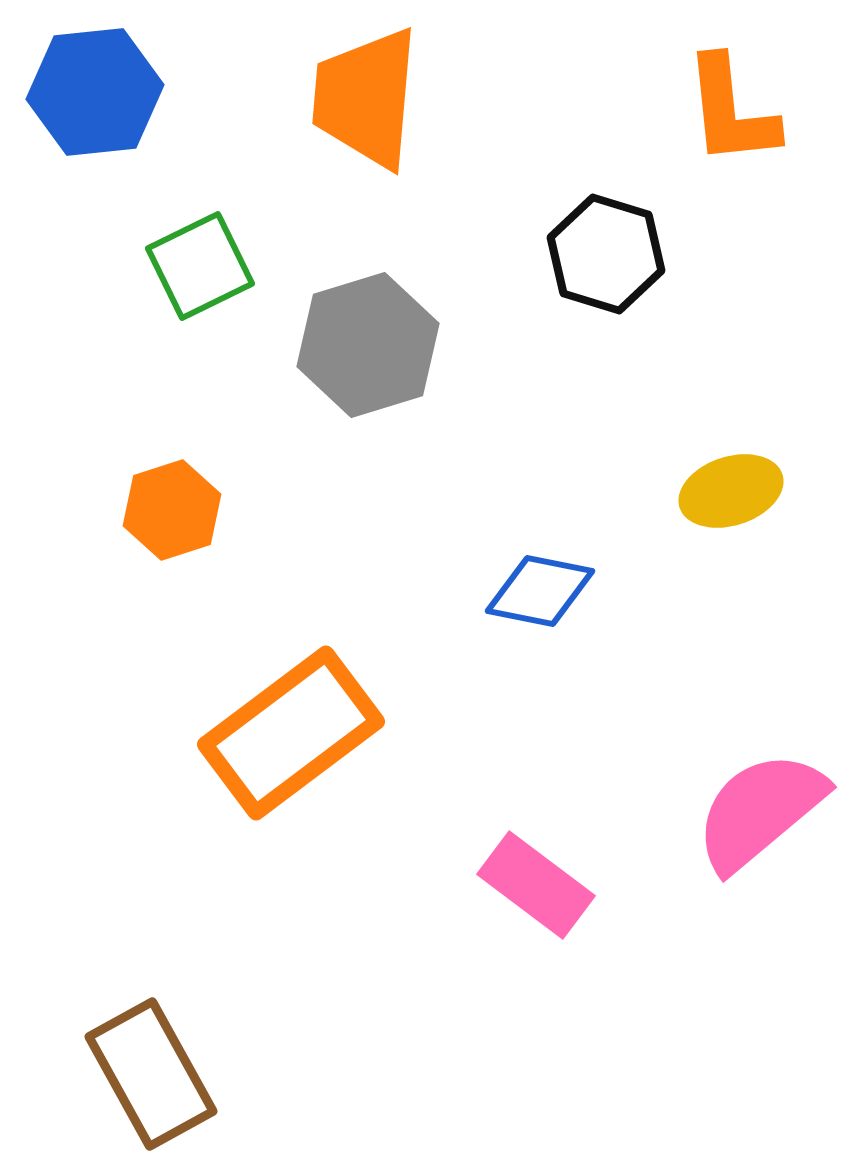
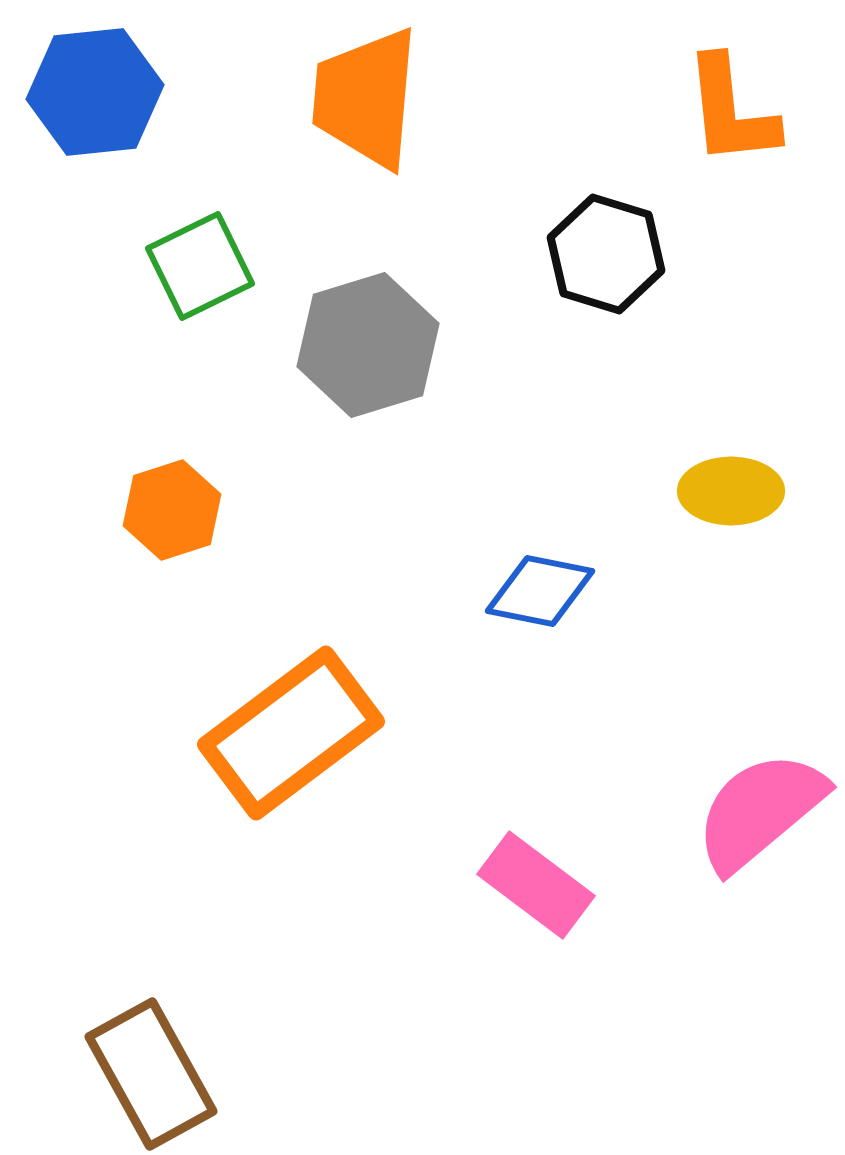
yellow ellipse: rotated 18 degrees clockwise
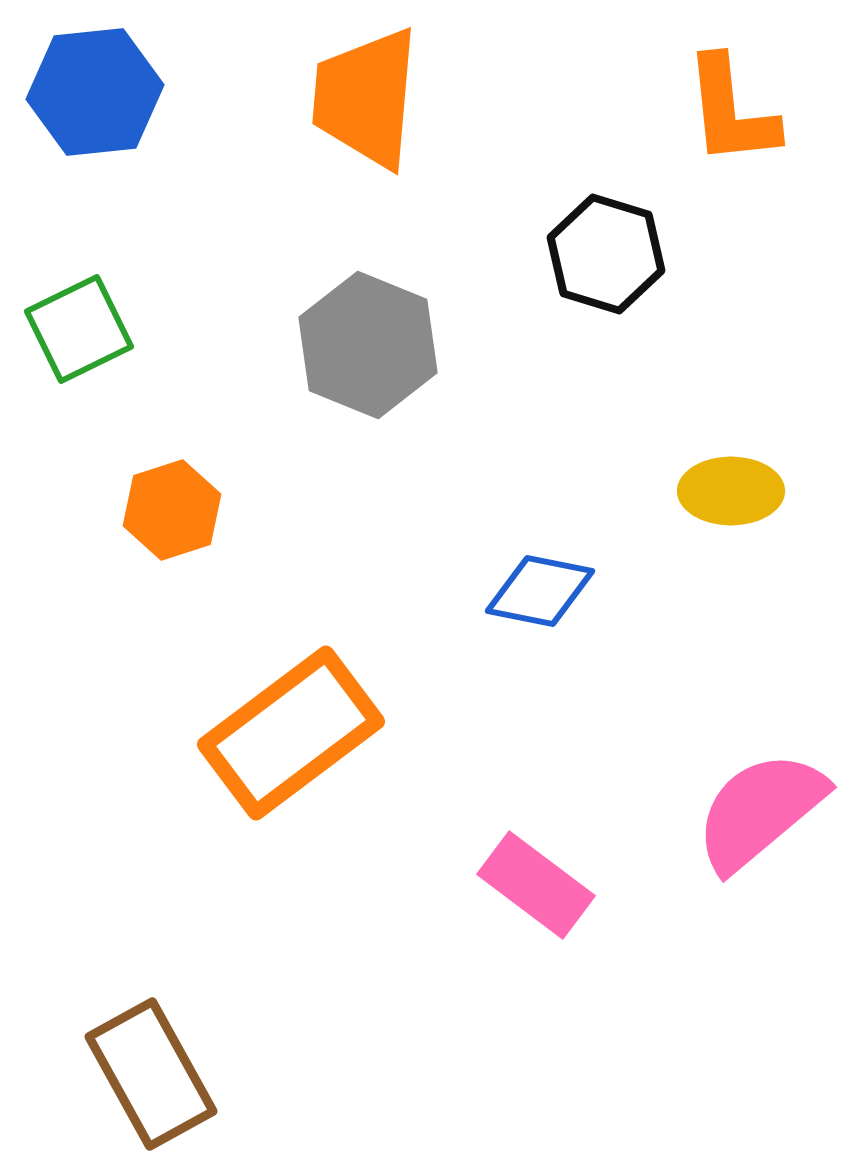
green square: moved 121 px left, 63 px down
gray hexagon: rotated 21 degrees counterclockwise
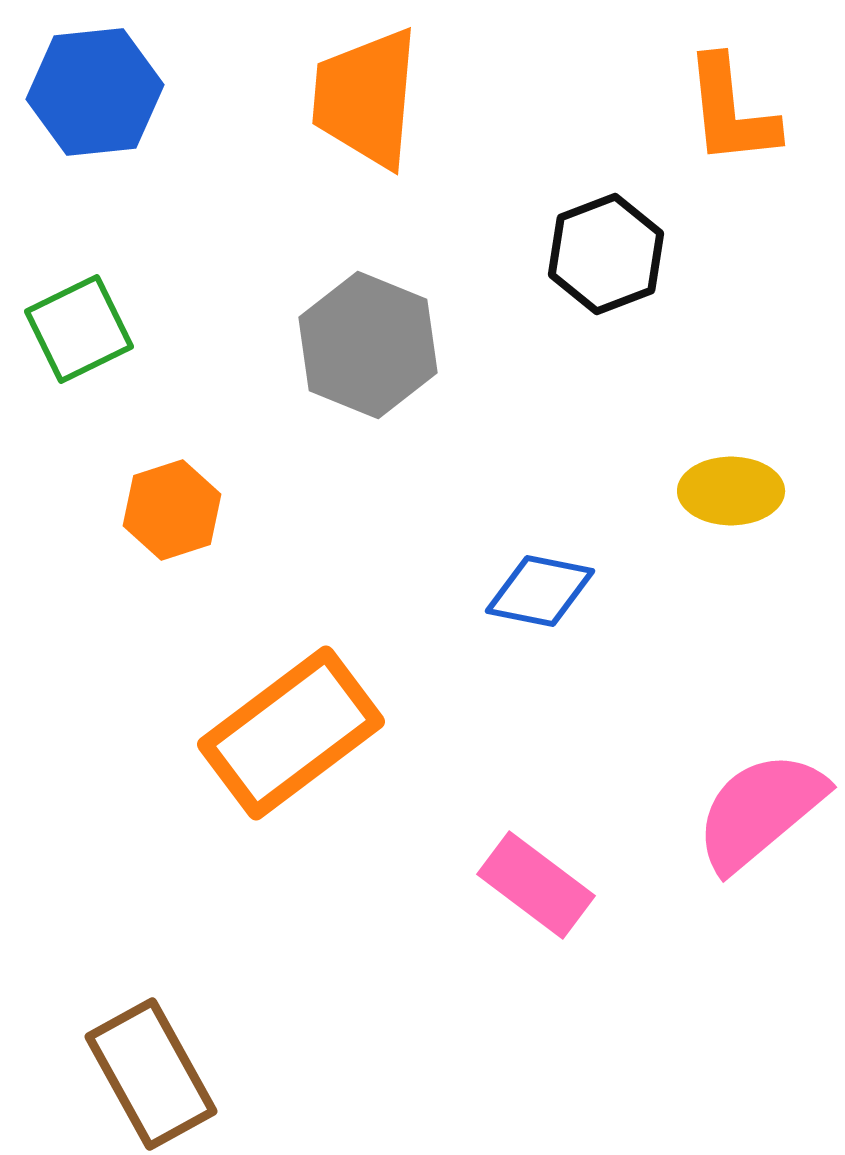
black hexagon: rotated 22 degrees clockwise
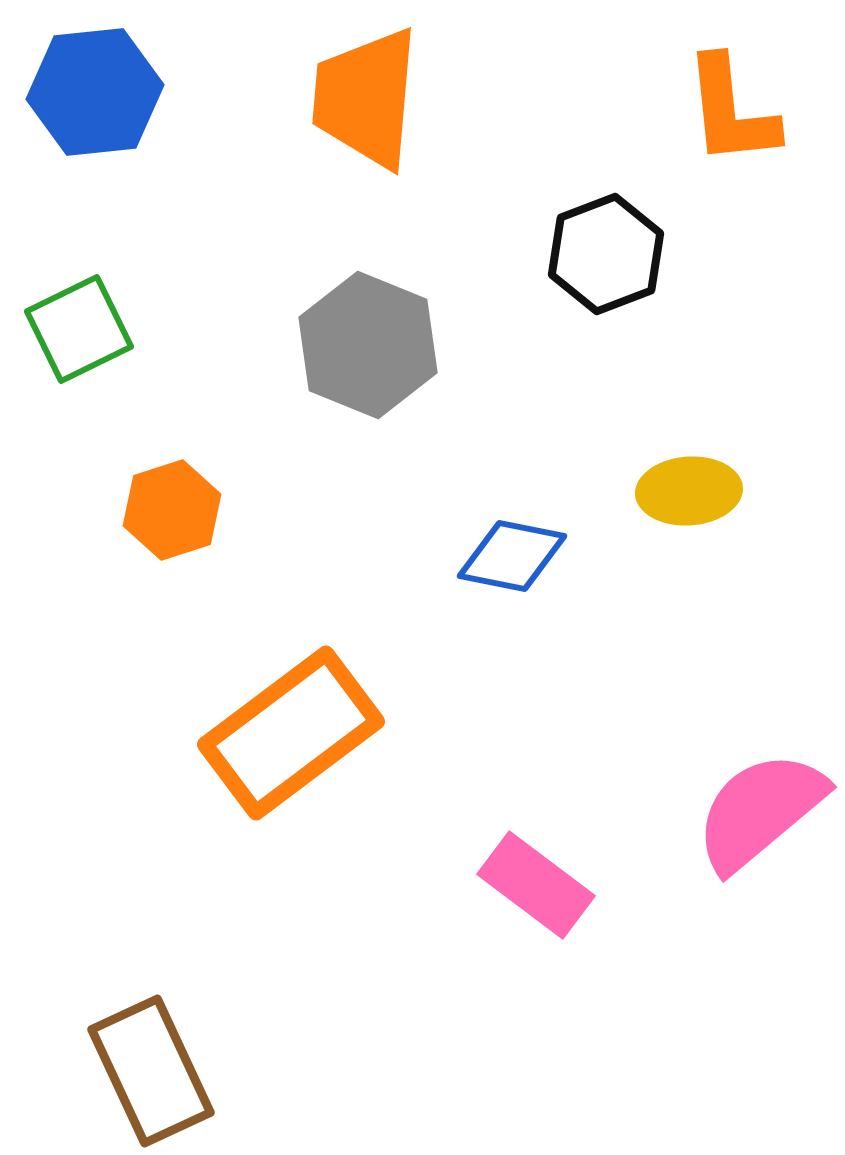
yellow ellipse: moved 42 px left; rotated 4 degrees counterclockwise
blue diamond: moved 28 px left, 35 px up
brown rectangle: moved 3 px up; rotated 4 degrees clockwise
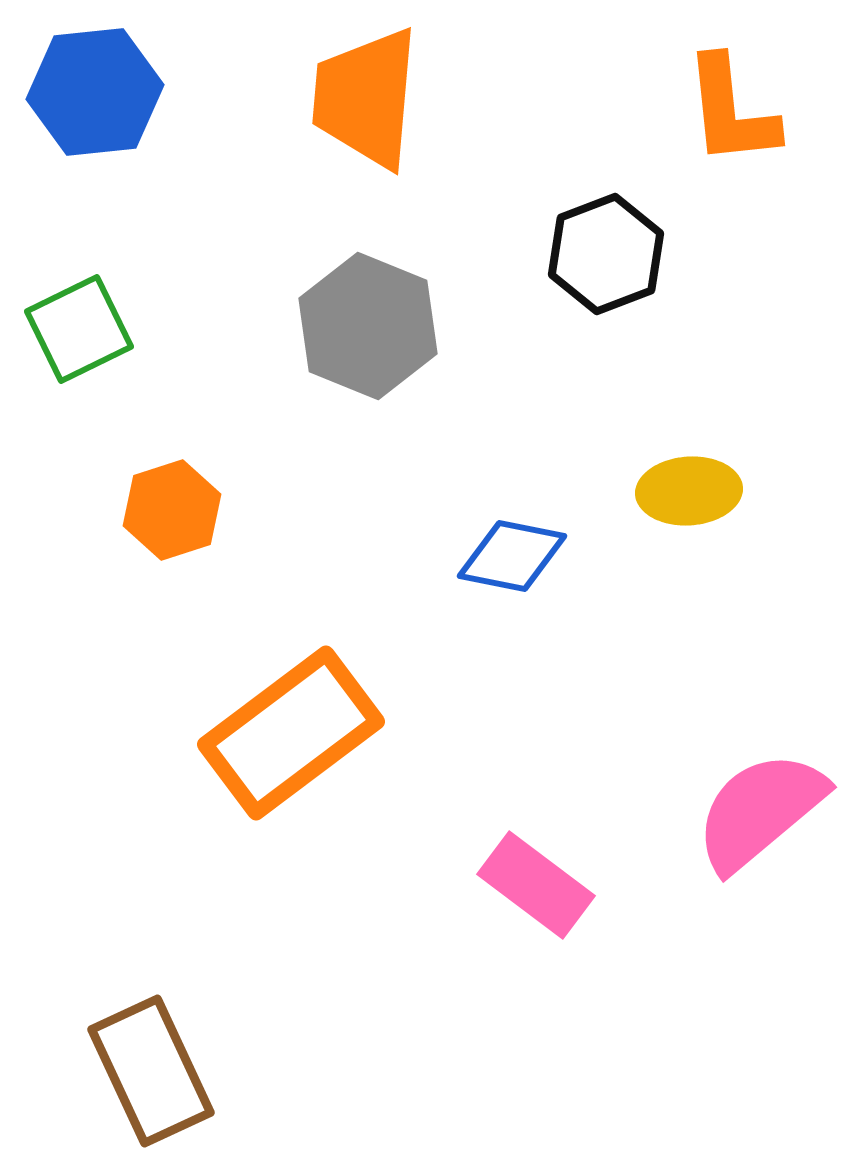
gray hexagon: moved 19 px up
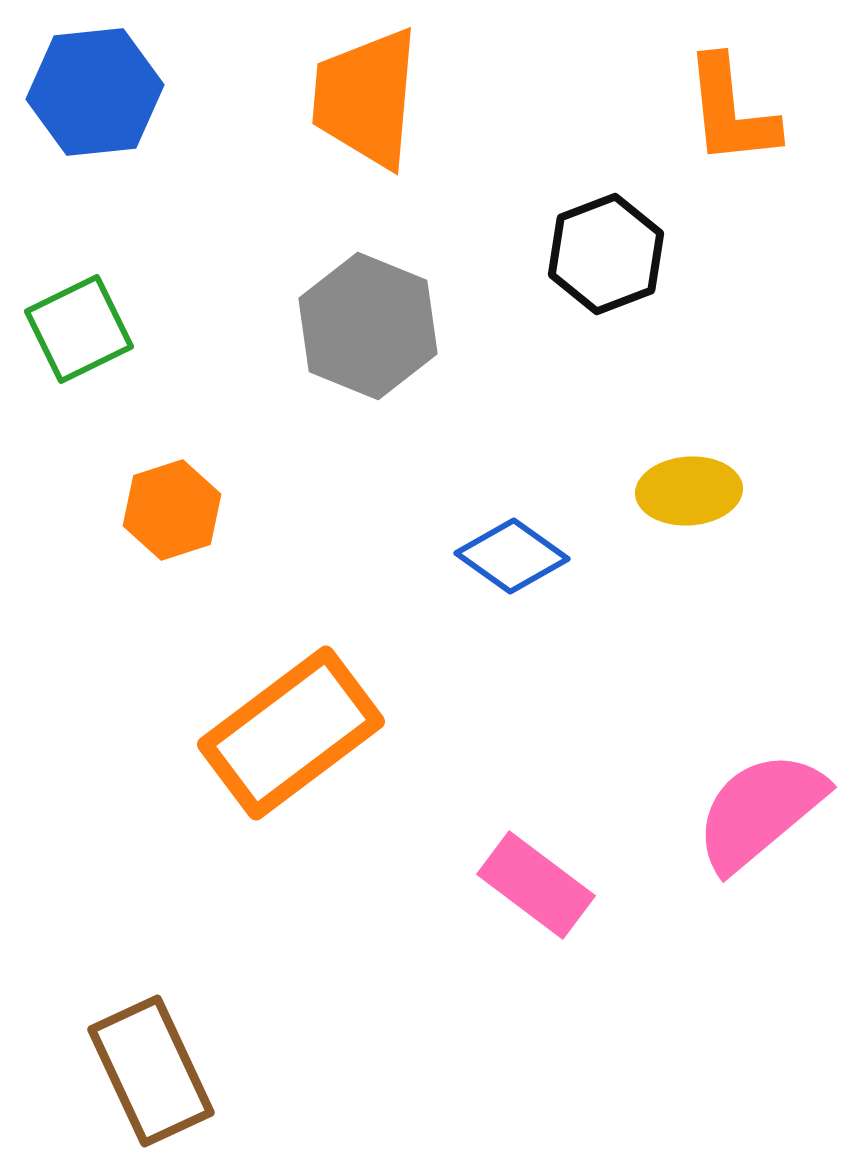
blue diamond: rotated 24 degrees clockwise
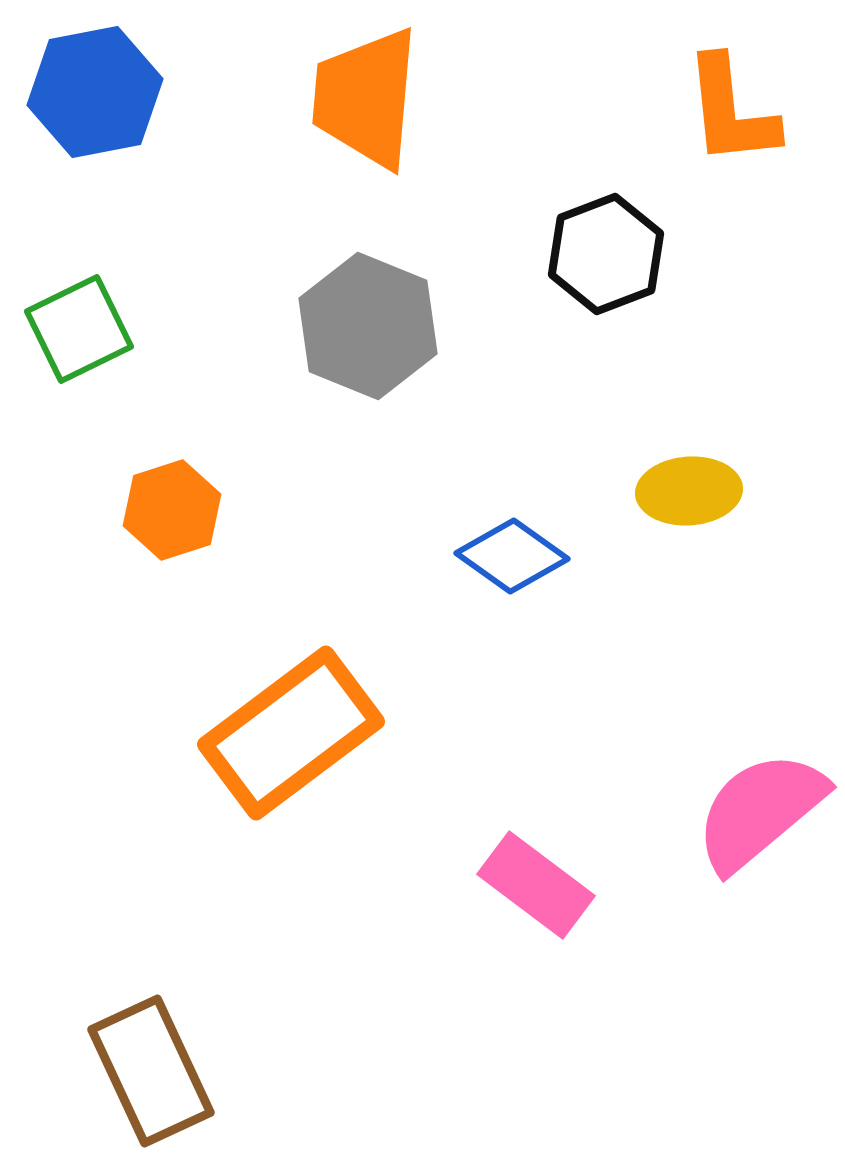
blue hexagon: rotated 5 degrees counterclockwise
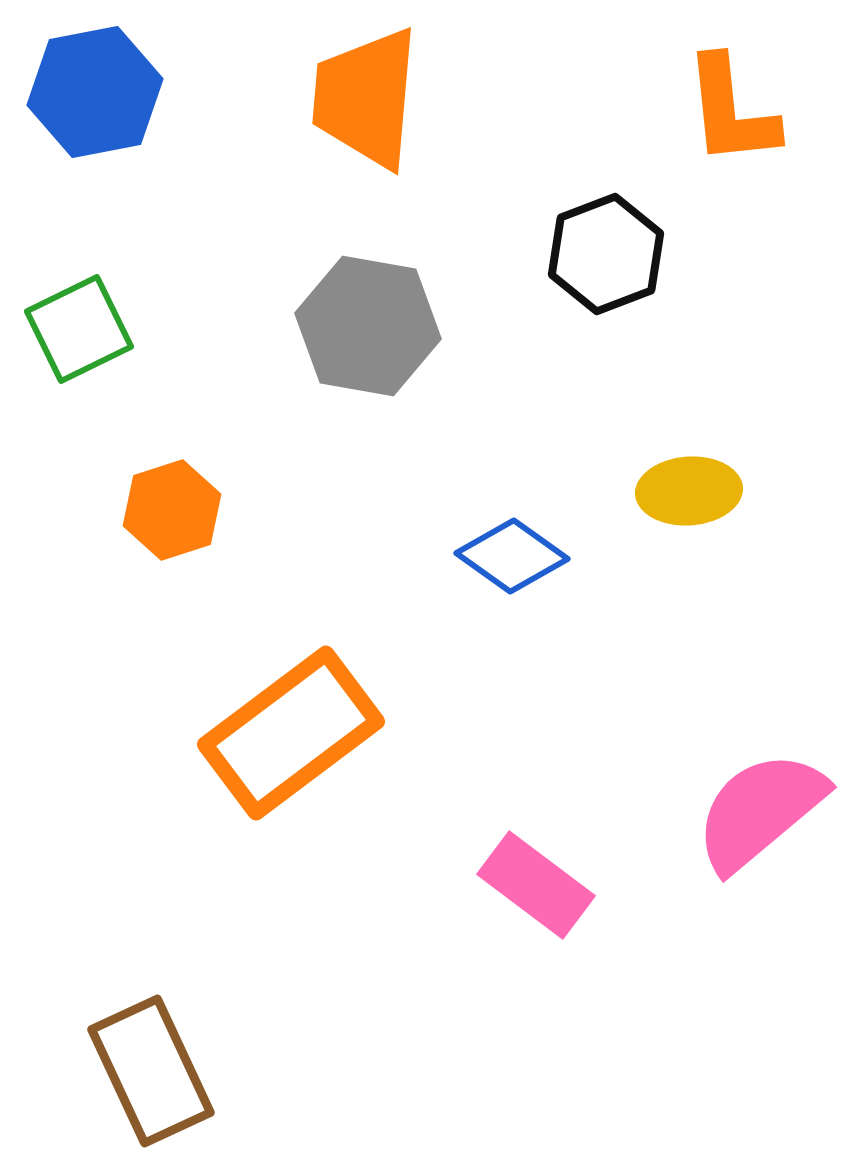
gray hexagon: rotated 12 degrees counterclockwise
